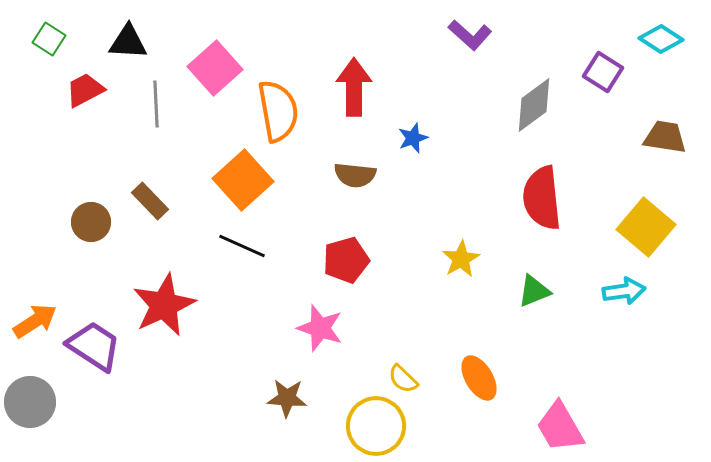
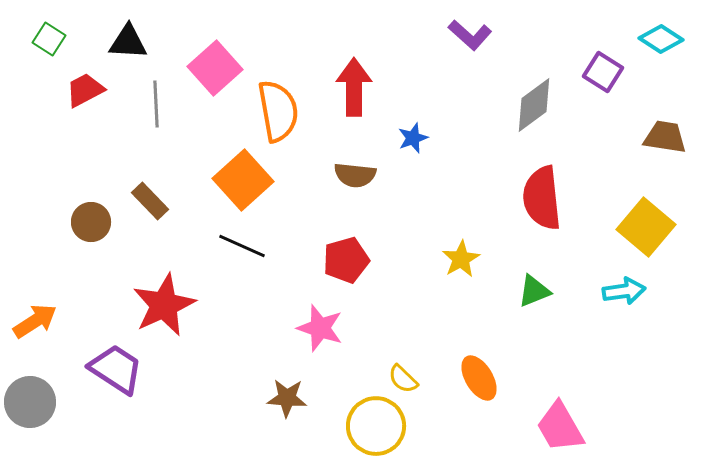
purple trapezoid: moved 22 px right, 23 px down
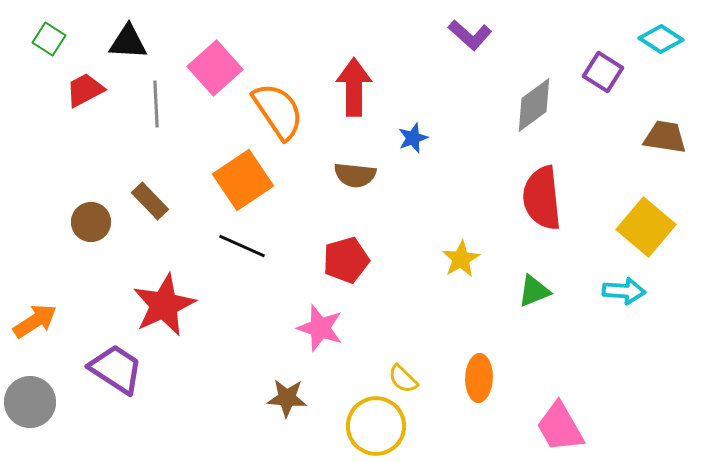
orange semicircle: rotated 24 degrees counterclockwise
orange square: rotated 8 degrees clockwise
cyan arrow: rotated 12 degrees clockwise
orange ellipse: rotated 33 degrees clockwise
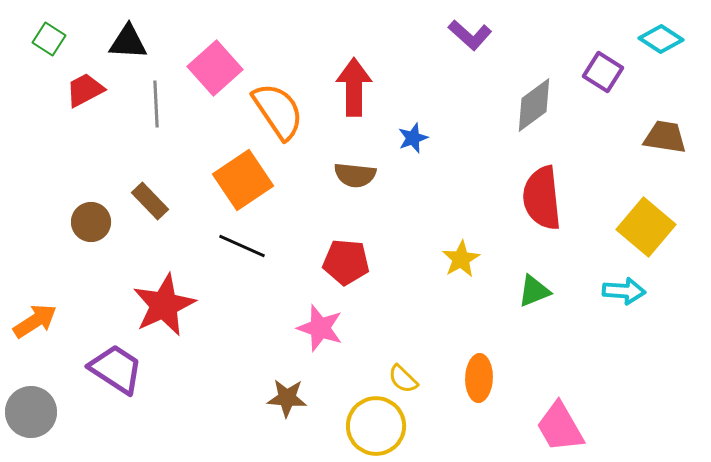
red pentagon: moved 2 px down; rotated 21 degrees clockwise
gray circle: moved 1 px right, 10 px down
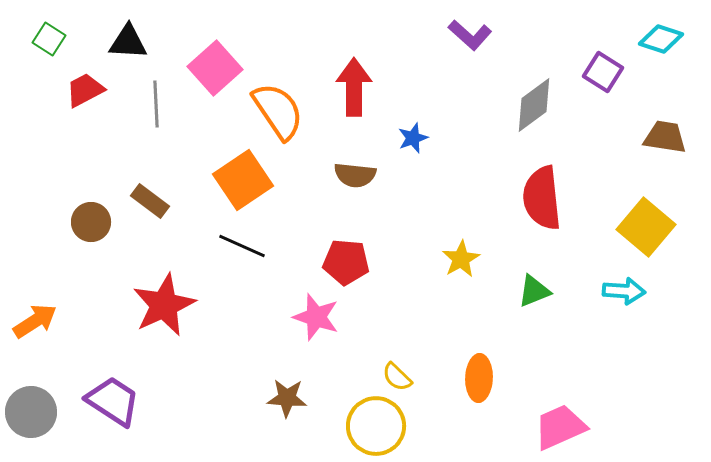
cyan diamond: rotated 15 degrees counterclockwise
brown rectangle: rotated 9 degrees counterclockwise
pink star: moved 4 px left, 11 px up
purple trapezoid: moved 3 px left, 32 px down
yellow semicircle: moved 6 px left, 2 px up
pink trapezoid: rotated 96 degrees clockwise
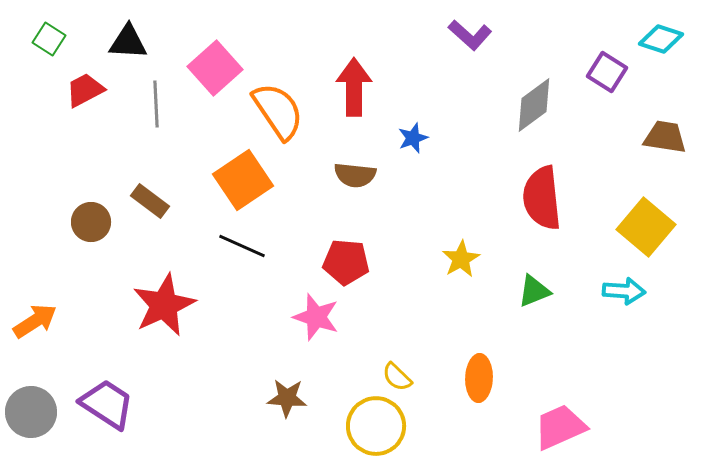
purple square: moved 4 px right
purple trapezoid: moved 6 px left, 3 px down
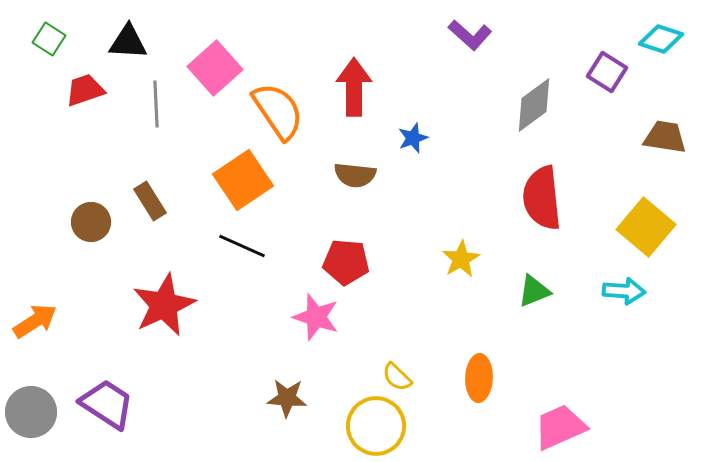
red trapezoid: rotated 9 degrees clockwise
brown rectangle: rotated 21 degrees clockwise
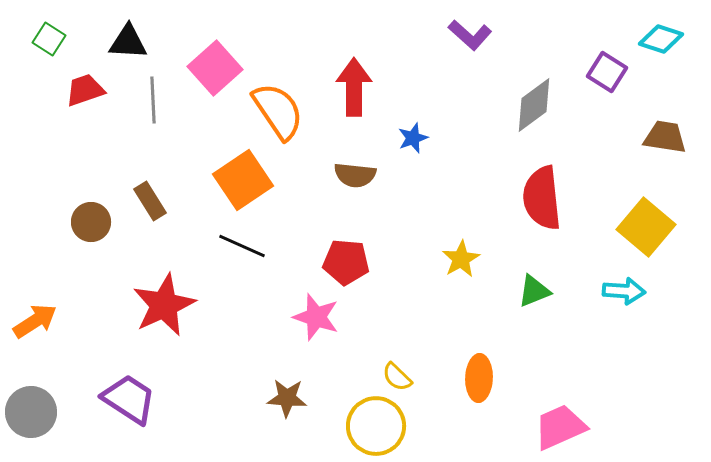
gray line: moved 3 px left, 4 px up
purple trapezoid: moved 22 px right, 5 px up
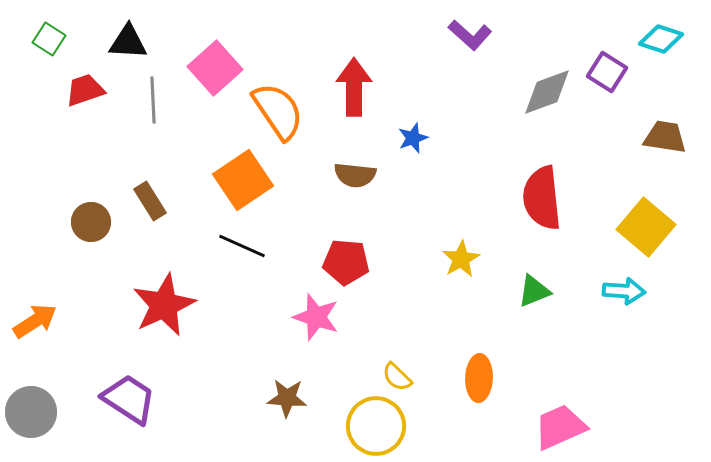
gray diamond: moved 13 px right, 13 px up; rotated 16 degrees clockwise
